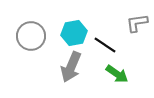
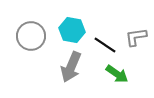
gray L-shape: moved 1 px left, 14 px down
cyan hexagon: moved 2 px left, 3 px up; rotated 20 degrees clockwise
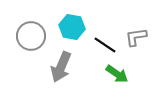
cyan hexagon: moved 3 px up
gray arrow: moved 10 px left
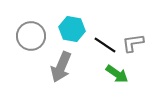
cyan hexagon: moved 2 px down
gray L-shape: moved 3 px left, 6 px down
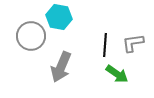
cyan hexagon: moved 13 px left, 12 px up
black line: rotated 60 degrees clockwise
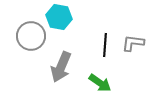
gray L-shape: rotated 15 degrees clockwise
green arrow: moved 17 px left, 9 px down
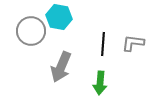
gray circle: moved 5 px up
black line: moved 2 px left, 1 px up
green arrow: rotated 60 degrees clockwise
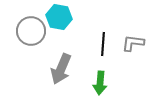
gray arrow: moved 2 px down
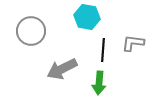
cyan hexagon: moved 28 px right
black line: moved 6 px down
gray arrow: moved 1 px right; rotated 40 degrees clockwise
green arrow: moved 1 px left
